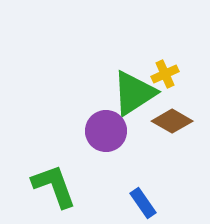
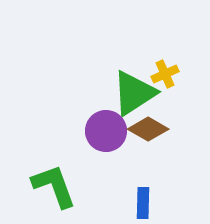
brown diamond: moved 24 px left, 8 px down
blue rectangle: rotated 36 degrees clockwise
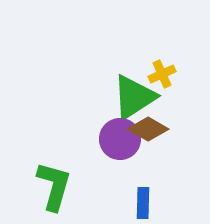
yellow cross: moved 3 px left
green triangle: moved 4 px down
purple circle: moved 14 px right, 8 px down
green L-shape: rotated 36 degrees clockwise
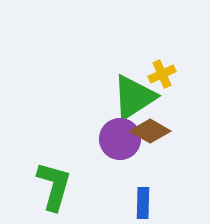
brown diamond: moved 2 px right, 2 px down
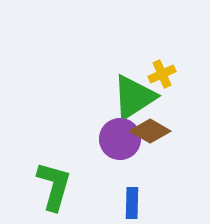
blue rectangle: moved 11 px left
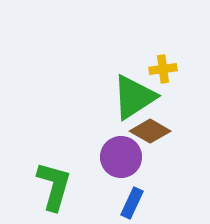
yellow cross: moved 1 px right, 5 px up; rotated 16 degrees clockwise
purple circle: moved 1 px right, 18 px down
blue rectangle: rotated 24 degrees clockwise
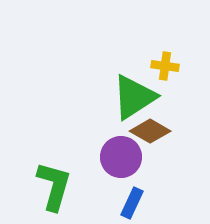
yellow cross: moved 2 px right, 3 px up; rotated 16 degrees clockwise
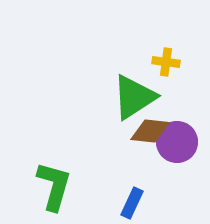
yellow cross: moved 1 px right, 4 px up
brown diamond: rotated 24 degrees counterclockwise
purple circle: moved 56 px right, 15 px up
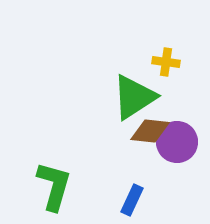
blue rectangle: moved 3 px up
